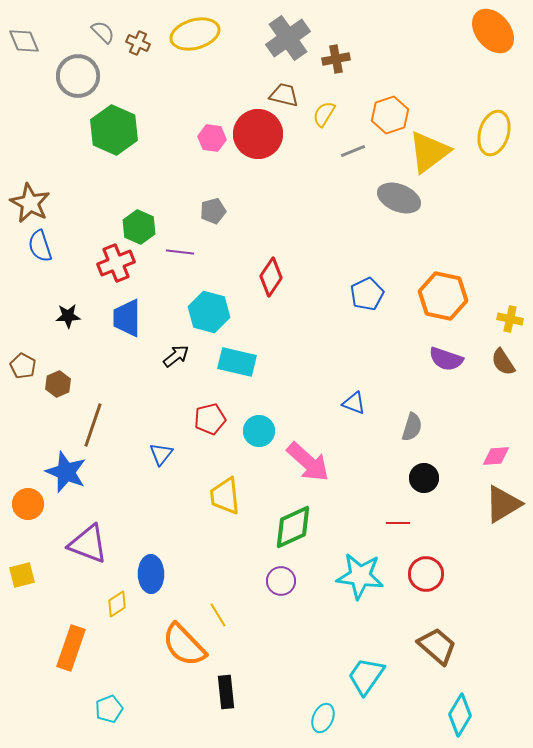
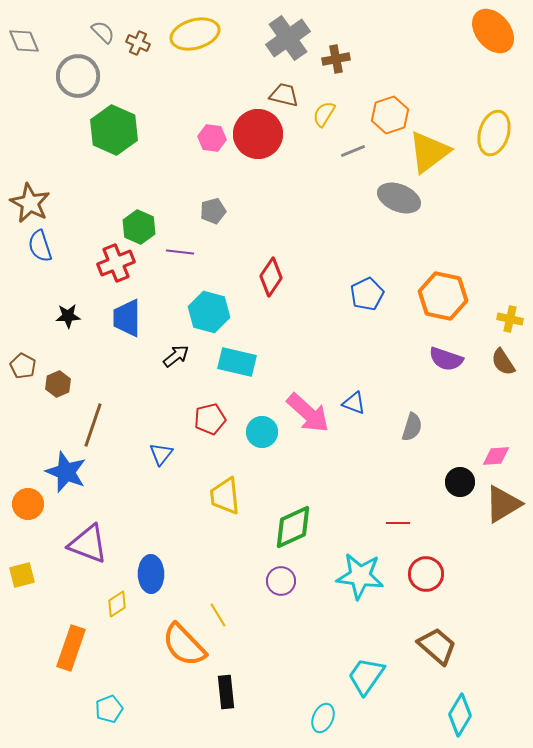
cyan circle at (259, 431): moved 3 px right, 1 px down
pink arrow at (308, 462): moved 49 px up
black circle at (424, 478): moved 36 px right, 4 px down
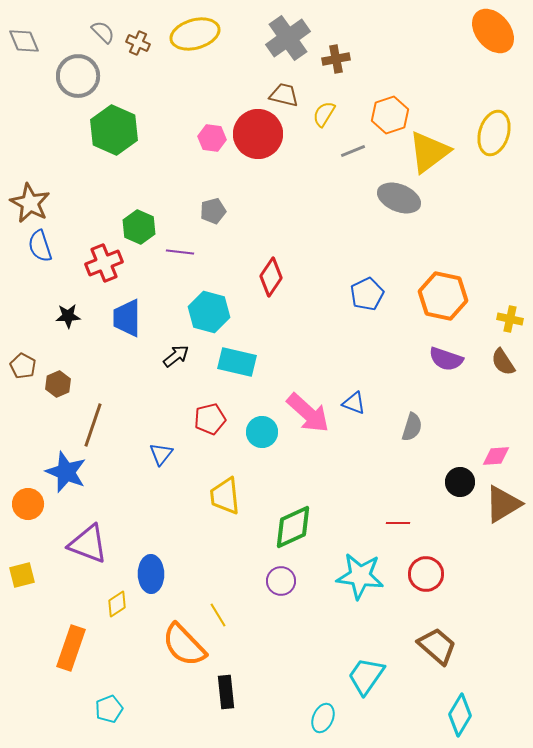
red cross at (116, 263): moved 12 px left
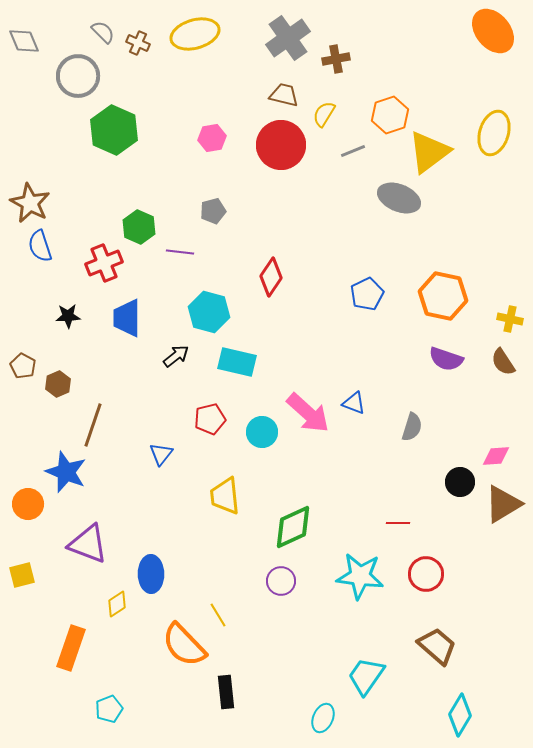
red circle at (258, 134): moved 23 px right, 11 px down
pink hexagon at (212, 138): rotated 16 degrees counterclockwise
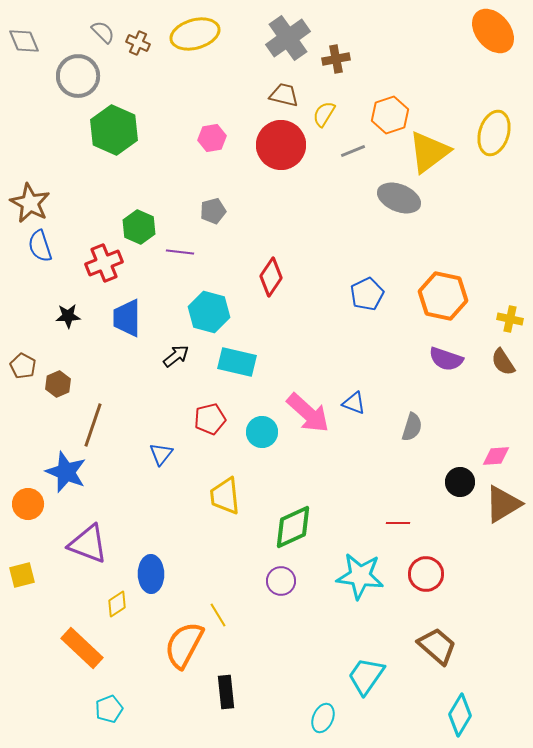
orange semicircle at (184, 645): rotated 72 degrees clockwise
orange rectangle at (71, 648): moved 11 px right; rotated 66 degrees counterclockwise
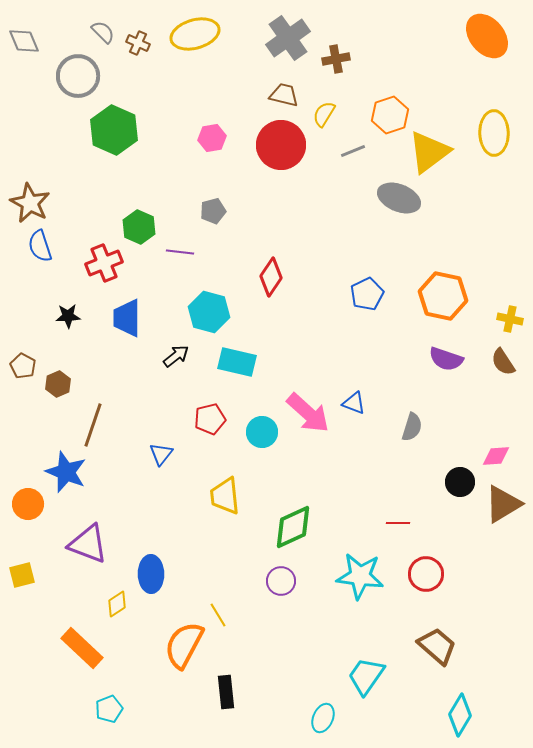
orange ellipse at (493, 31): moved 6 px left, 5 px down
yellow ellipse at (494, 133): rotated 18 degrees counterclockwise
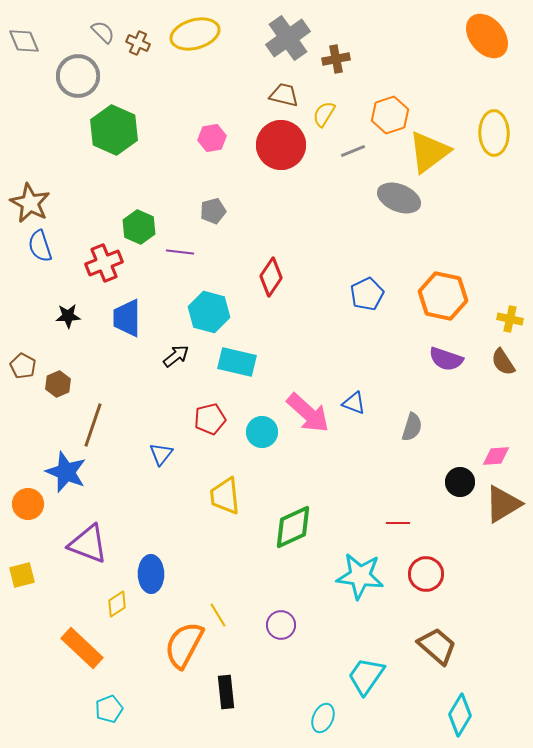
purple circle at (281, 581): moved 44 px down
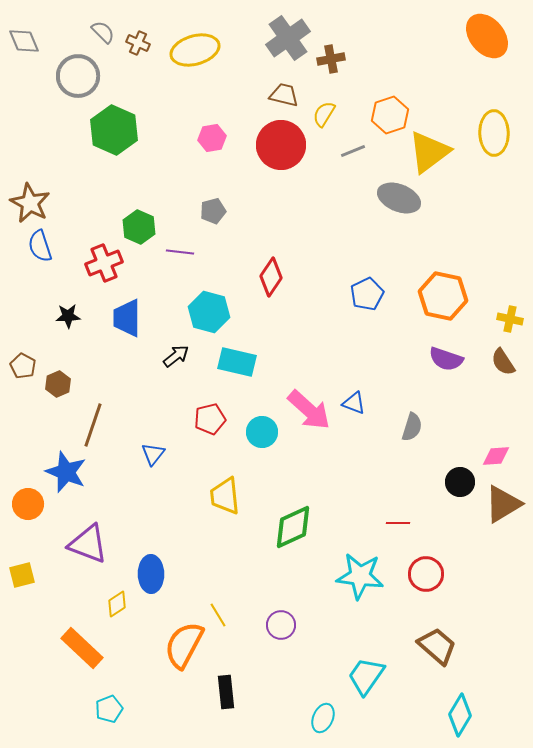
yellow ellipse at (195, 34): moved 16 px down
brown cross at (336, 59): moved 5 px left
pink arrow at (308, 413): moved 1 px right, 3 px up
blue triangle at (161, 454): moved 8 px left
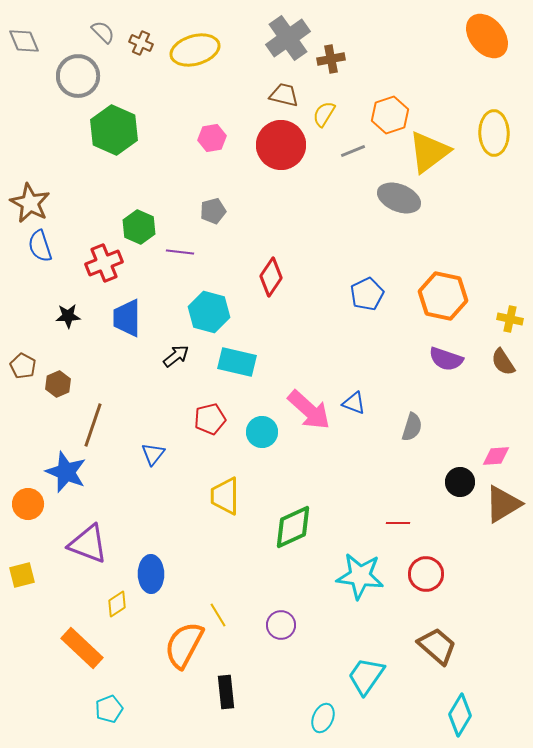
brown cross at (138, 43): moved 3 px right
yellow trapezoid at (225, 496): rotated 6 degrees clockwise
